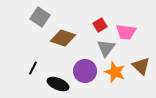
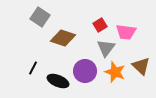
black ellipse: moved 3 px up
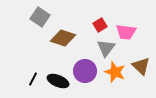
black line: moved 11 px down
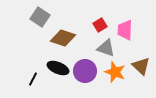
pink trapezoid: moved 1 px left, 2 px up; rotated 85 degrees clockwise
gray triangle: rotated 48 degrees counterclockwise
black ellipse: moved 13 px up
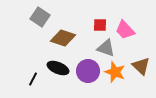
red square: rotated 32 degrees clockwise
pink trapezoid: rotated 45 degrees counterclockwise
purple circle: moved 3 px right
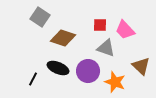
orange star: moved 10 px down
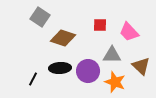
pink trapezoid: moved 4 px right, 2 px down
gray triangle: moved 6 px right, 7 px down; rotated 18 degrees counterclockwise
black ellipse: moved 2 px right; rotated 25 degrees counterclockwise
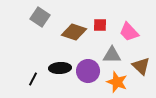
brown diamond: moved 11 px right, 6 px up
orange star: moved 2 px right
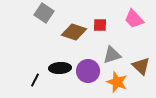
gray square: moved 4 px right, 4 px up
pink trapezoid: moved 5 px right, 13 px up
gray triangle: rotated 18 degrees counterclockwise
black line: moved 2 px right, 1 px down
